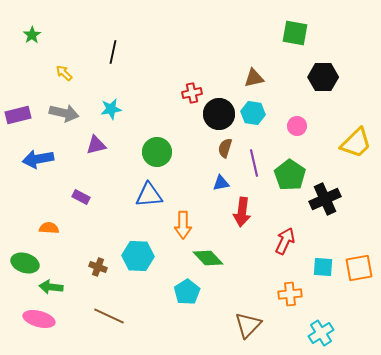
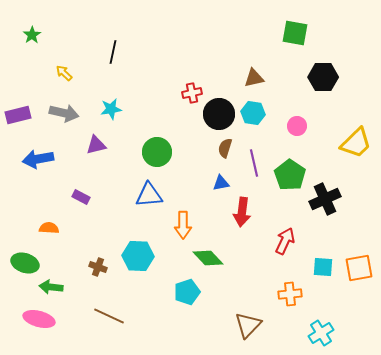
cyan pentagon at (187, 292): rotated 15 degrees clockwise
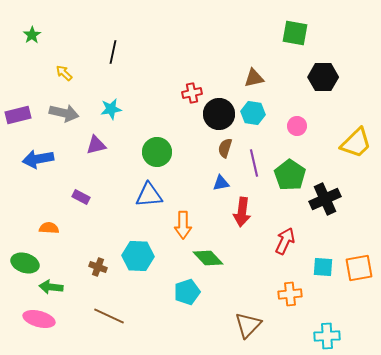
cyan cross at (321, 333): moved 6 px right, 3 px down; rotated 30 degrees clockwise
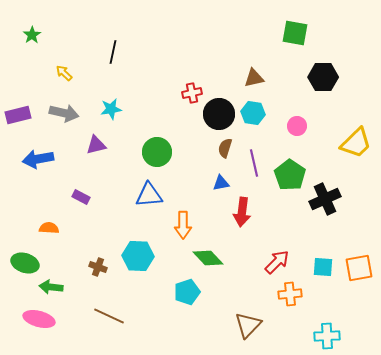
red arrow at (285, 241): moved 8 px left, 21 px down; rotated 20 degrees clockwise
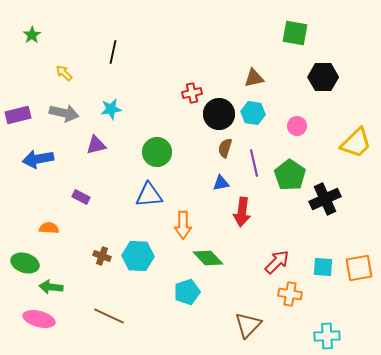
brown cross at (98, 267): moved 4 px right, 11 px up
orange cross at (290, 294): rotated 15 degrees clockwise
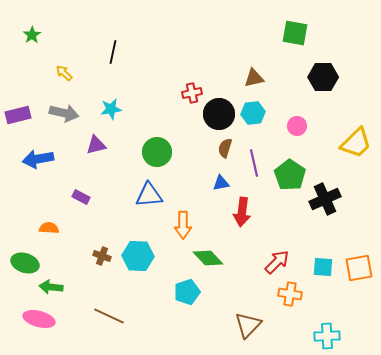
cyan hexagon at (253, 113): rotated 15 degrees counterclockwise
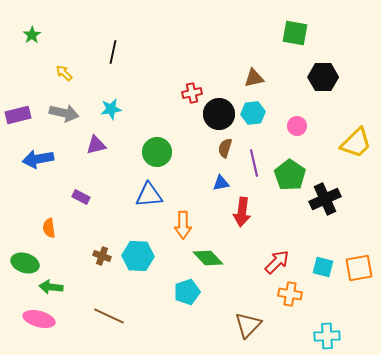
orange semicircle at (49, 228): rotated 102 degrees counterclockwise
cyan square at (323, 267): rotated 10 degrees clockwise
